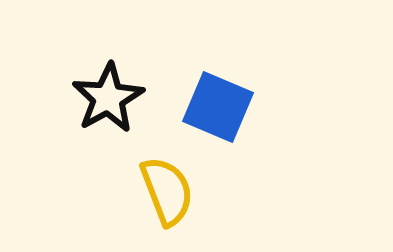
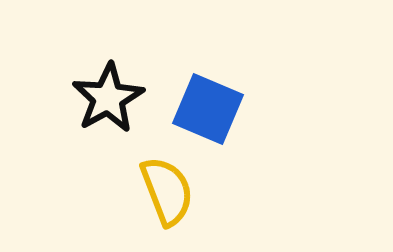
blue square: moved 10 px left, 2 px down
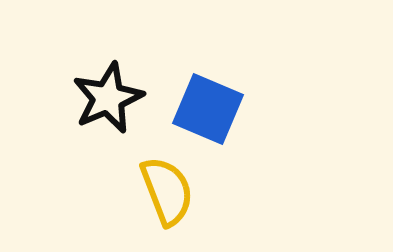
black star: rotated 6 degrees clockwise
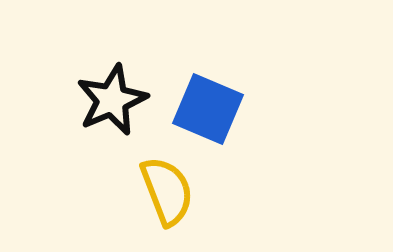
black star: moved 4 px right, 2 px down
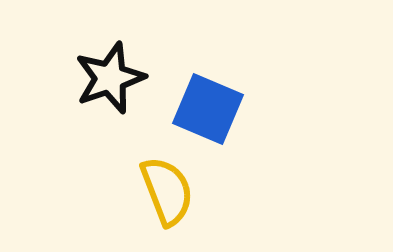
black star: moved 2 px left, 22 px up; rotated 4 degrees clockwise
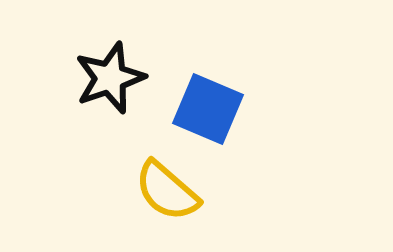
yellow semicircle: rotated 152 degrees clockwise
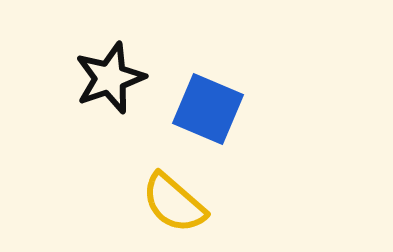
yellow semicircle: moved 7 px right, 12 px down
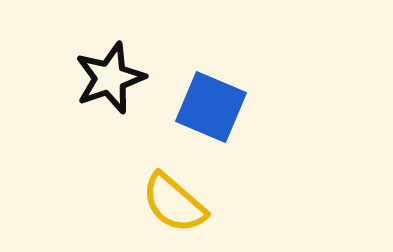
blue square: moved 3 px right, 2 px up
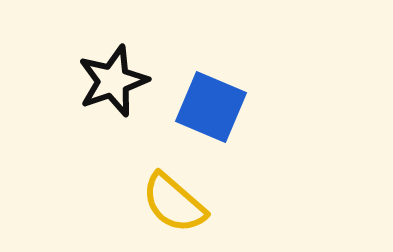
black star: moved 3 px right, 3 px down
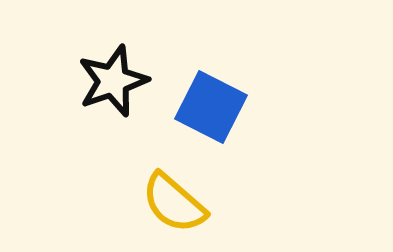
blue square: rotated 4 degrees clockwise
